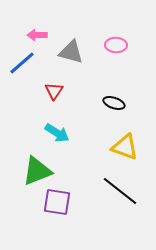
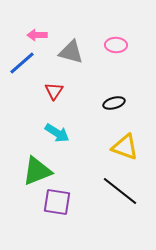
black ellipse: rotated 35 degrees counterclockwise
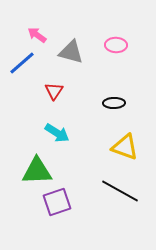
pink arrow: rotated 36 degrees clockwise
black ellipse: rotated 15 degrees clockwise
green triangle: rotated 20 degrees clockwise
black line: rotated 9 degrees counterclockwise
purple square: rotated 28 degrees counterclockwise
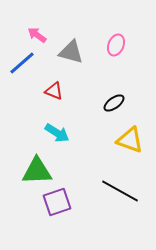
pink ellipse: rotated 70 degrees counterclockwise
red triangle: rotated 42 degrees counterclockwise
black ellipse: rotated 35 degrees counterclockwise
yellow triangle: moved 5 px right, 7 px up
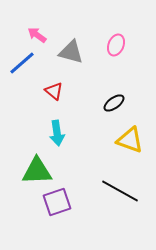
red triangle: rotated 18 degrees clockwise
cyan arrow: rotated 50 degrees clockwise
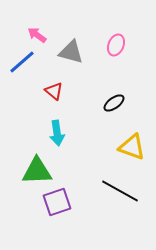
blue line: moved 1 px up
yellow triangle: moved 2 px right, 7 px down
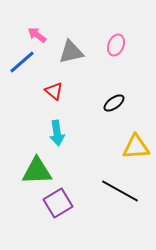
gray triangle: rotated 28 degrees counterclockwise
yellow triangle: moved 4 px right; rotated 24 degrees counterclockwise
purple square: moved 1 px right, 1 px down; rotated 12 degrees counterclockwise
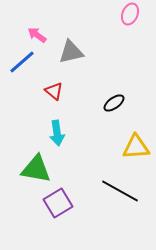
pink ellipse: moved 14 px right, 31 px up
green triangle: moved 1 px left, 2 px up; rotated 12 degrees clockwise
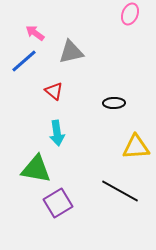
pink arrow: moved 2 px left, 2 px up
blue line: moved 2 px right, 1 px up
black ellipse: rotated 35 degrees clockwise
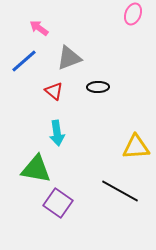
pink ellipse: moved 3 px right
pink arrow: moved 4 px right, 5 px up
gray triangle: moved 2 px left, 6 px down; rotated 8 degrees counterclockwise
black ellipse: moved 16 px left, 16 px up
purple square: rotated 24 degrees counterclockwise
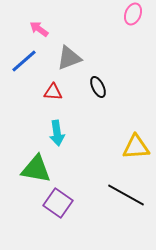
pink arrow: moved 1 px down
black ellipse: rotated 65 degrees clockwise
red triangle: moved 1 px left, 1 px down; rotated 36 degrees counterclockwise
black line: moved 6 px right, 4 px down
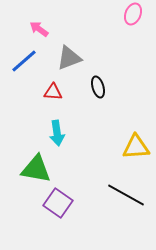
black ellipse: rotated 10 degrees clockwise
